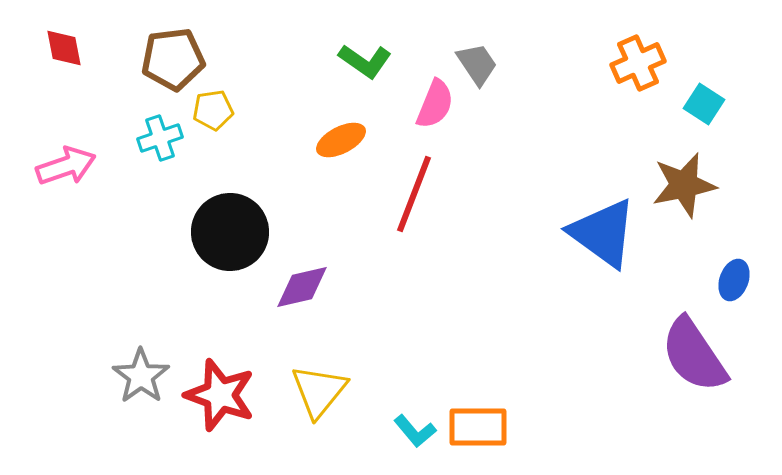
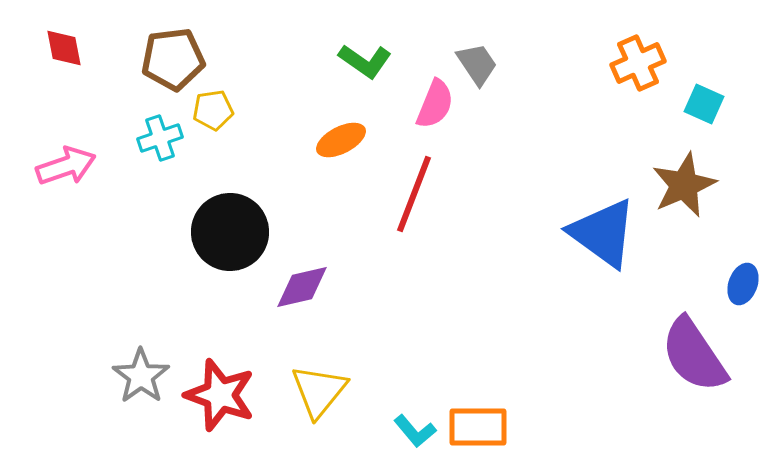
cyan square: rotated 9 degrees counterclockwise
brown star: rotated 12 degrees counterclockwise
blue ellipse: moved 9 px right, 4 px down
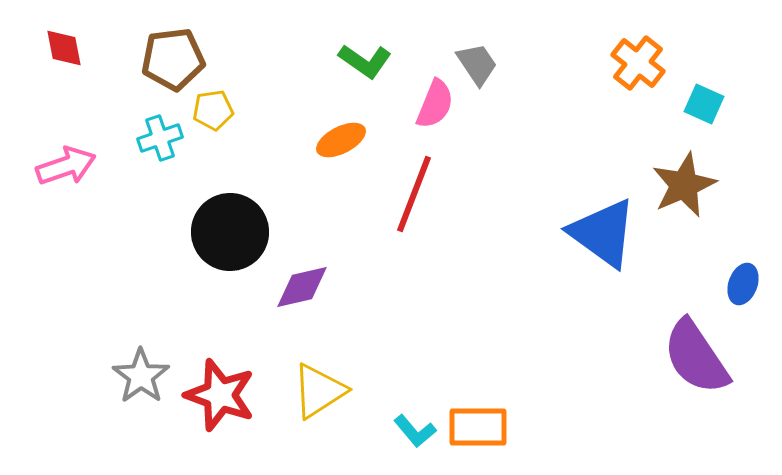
orange cross: rotated 28 degrees counterclockwise
purple semicircle: moved 2 px right, 2 px down
yellow triangle: rotated 18 degrees clockwise
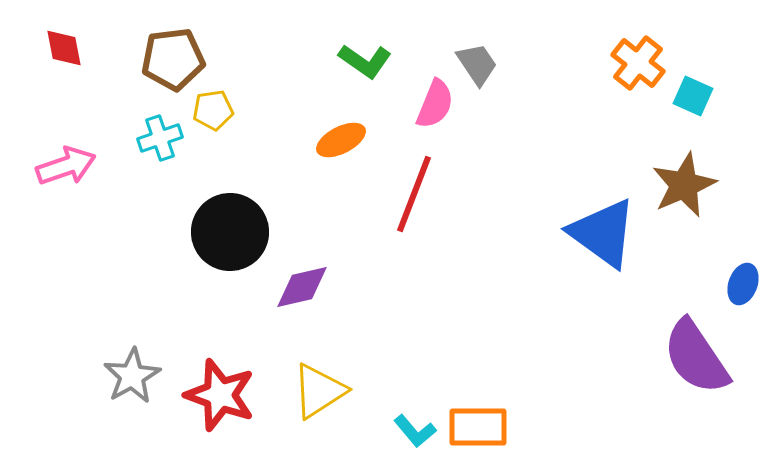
cyan square: moved 11 px left, 8 px up
gray star: moved 9 px left; rotated 6 degrees clockwise
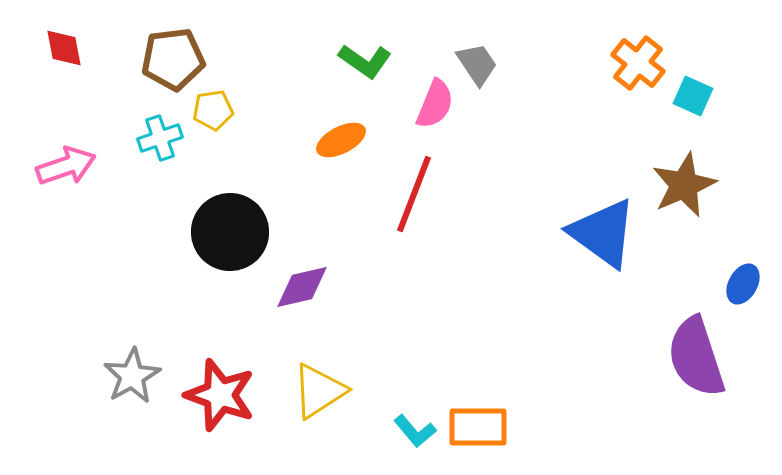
blue ellipse: rotated 9 degrees clockwise
purple semicircle: rotated 16 degrees clockwise
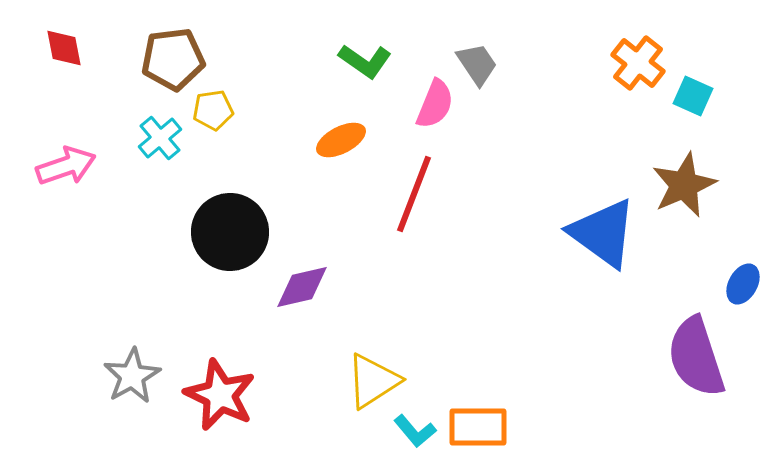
cyan cross: rotated 21 degrees counterclockwise
yellow triangle: moved 54 px right, 10 px up
red star: rotated 6 degrees clockwise
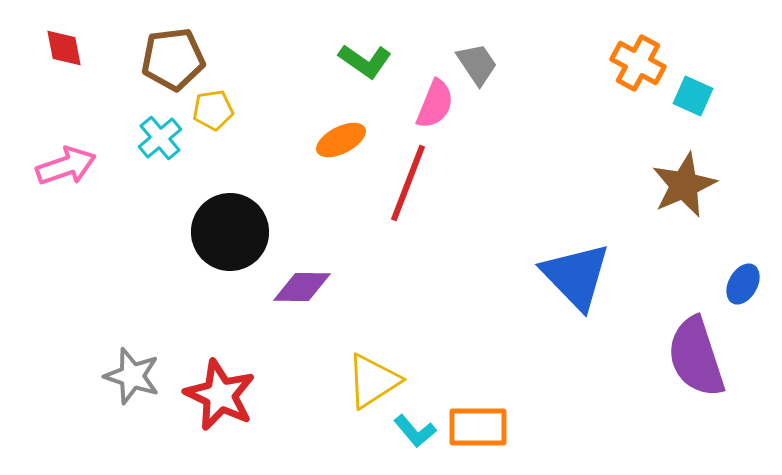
orange cross: rotated 10 degrees counterclockwise
red line: moved 6 px left, 11 px up
blue triangle: moved 27 px left, 43 px down; rotated 10 degrees clockwise
purple diamond: rotated 14 degrees clockwise
gray star: rotated 24 degrees counterclockwise
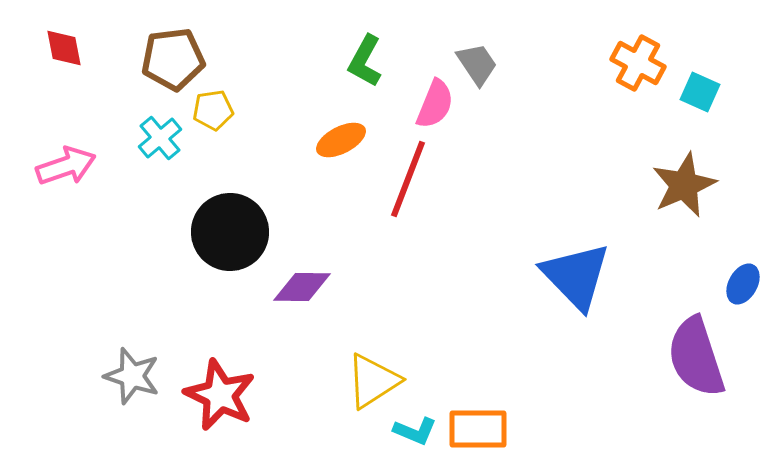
green L-shape: rotated 84 degrees clockwise
cyan square: moved 7 px right, 4 px up
red line: moved 4 px up
orange rectangle: moved 2 px down
cyan L-shape: rotated 27 degrees counterclockwise
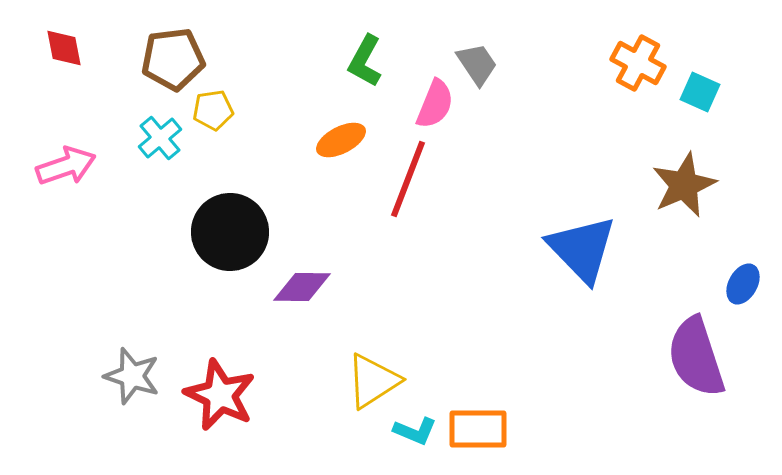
blue triangle: moved 6 px right, 27 px up
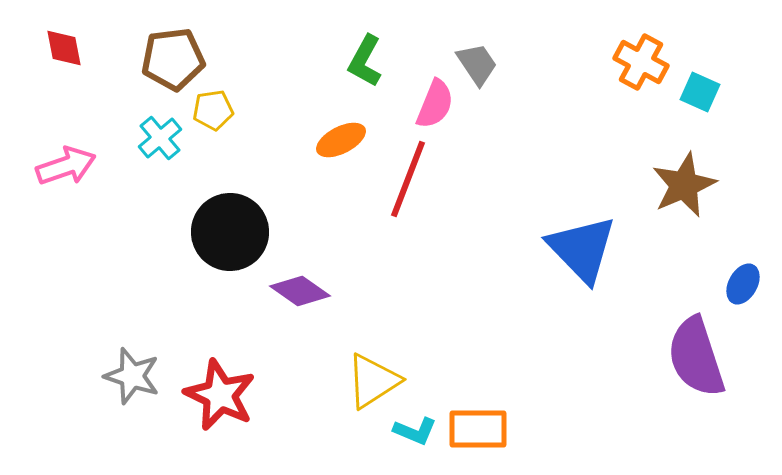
orange cross: moved 3 px right, 1 px up
purple diamond: moved 2 px left, 4 px down; rotated 34 degrees clockwise
